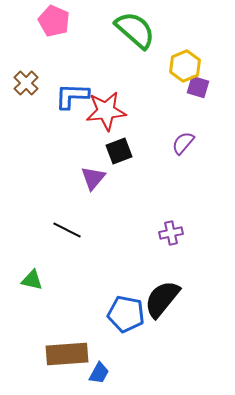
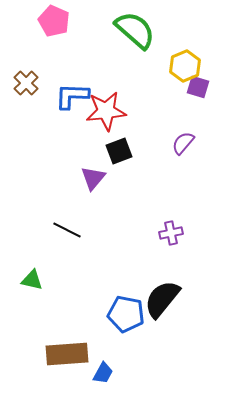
blue trapezoid: moved 4 px right
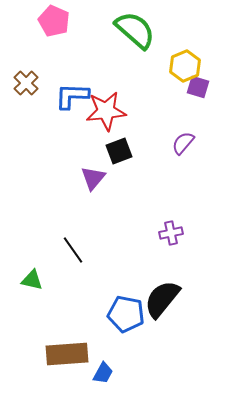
black line: moved 6 px right, 20 px down; rotated 28 degrees clockwise
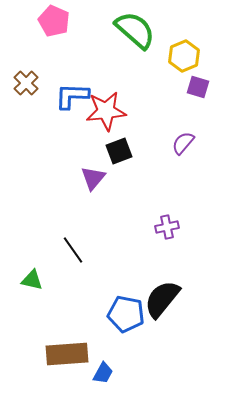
yellow hexagon: moved 1 px left, 10 px up
purple cross: moved 4 px left, 6 px up
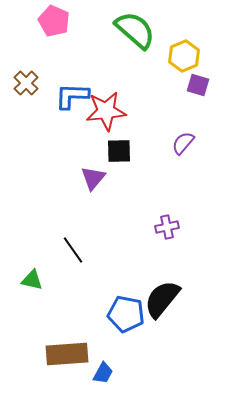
purple square: moved 2 px up
black square: rotated 20 degrees clockwise
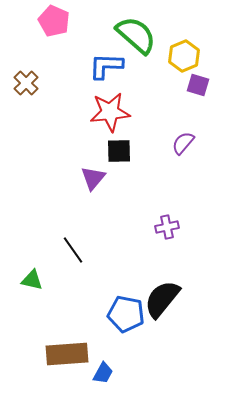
green semicircle: moved 1 px right, 5 px down
blue L-shape: moved 34 px right, 30 px up
red star: moved 4 px right, 1 px down
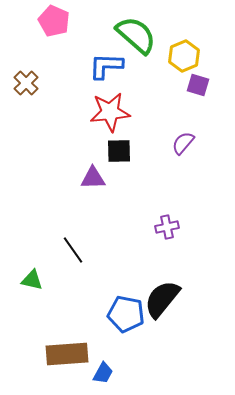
purple triangle: rotated 48 degrees clockwise
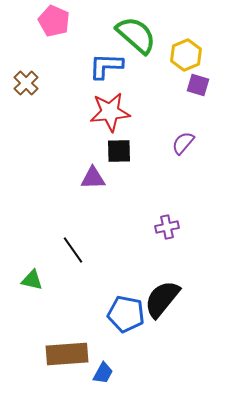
yellow hexagon: moved 2 px right, 1 px up
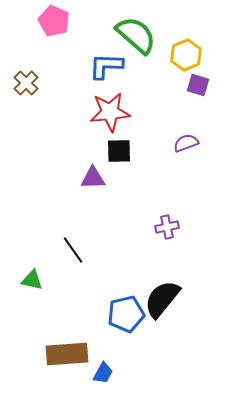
purple semicircle: moved 3 px right; rotated 30 degrees clockwise
blue pentagon: rotated 24 degrees counterclockwise
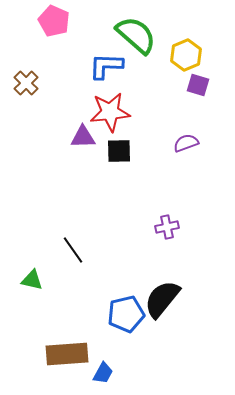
purple triangle: moved 10 px left, 41 px up
